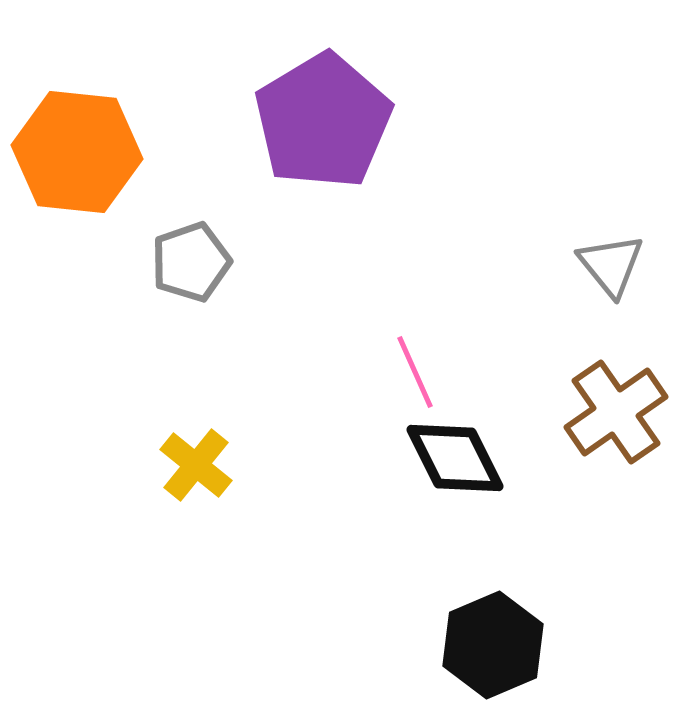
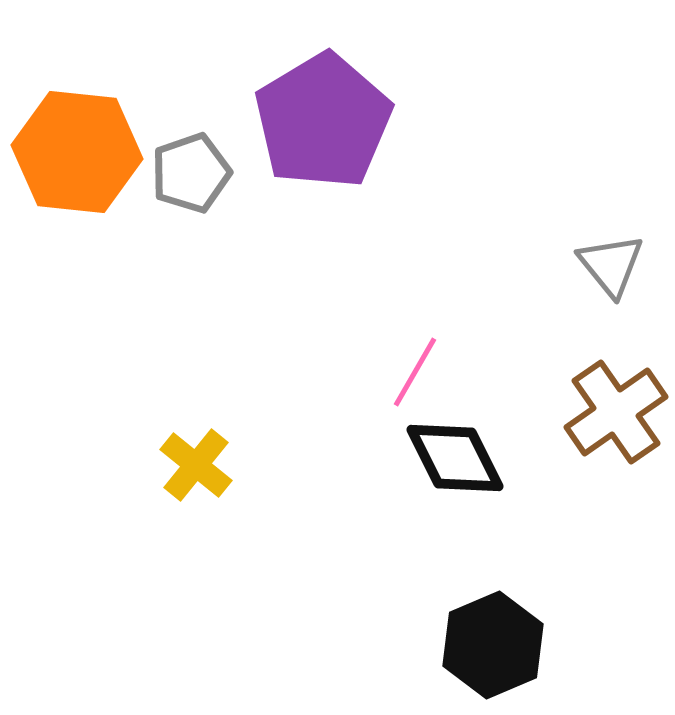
gray pentagon: moved 89 px up
pink line: rotated 54 degrees clockwise
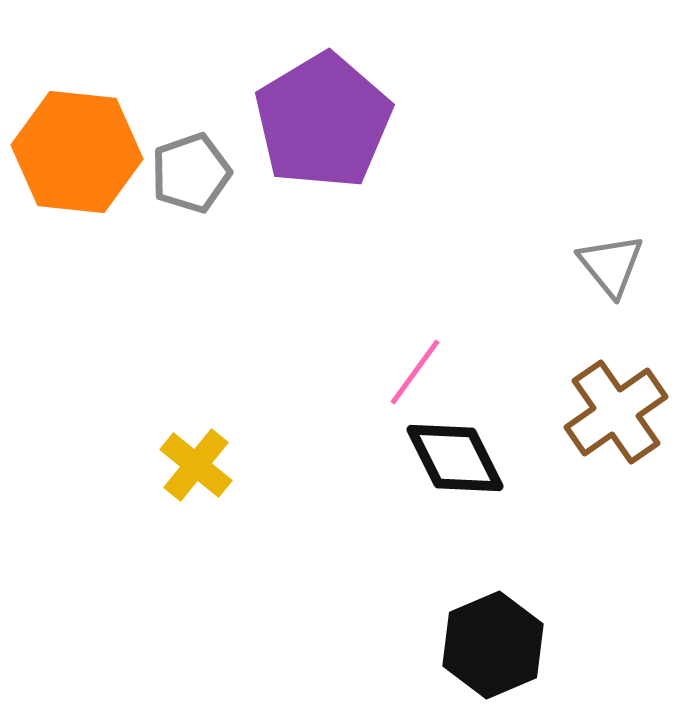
pink line: rotated 6 degrees clockwise
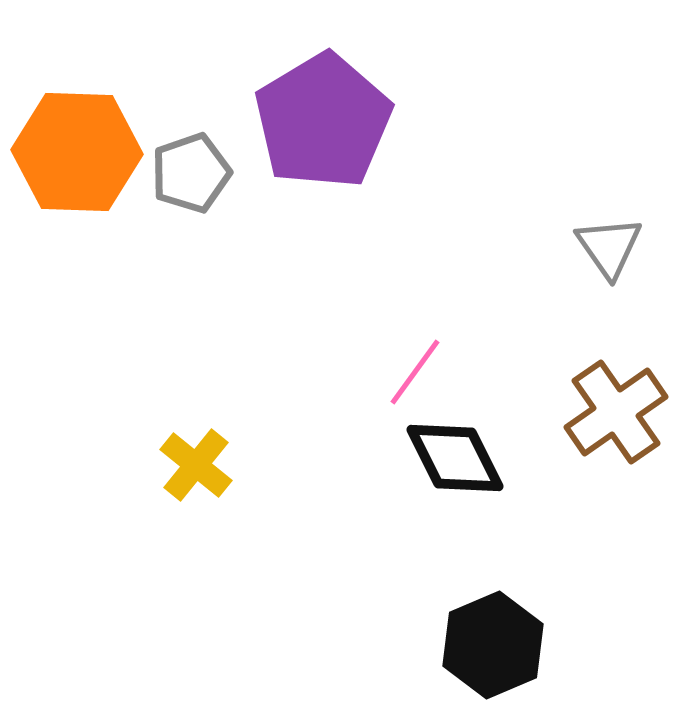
orange hexagon: rotated 4 degrees counterclockwise
gray triangle: moved 2 px left, 18 px up; rotated 4 degrees clockwise
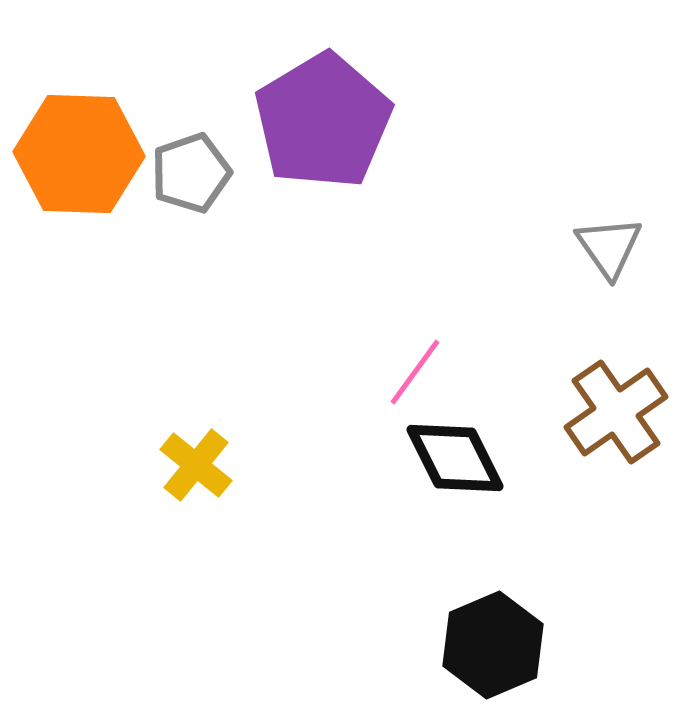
orange hexagon: moved 2 px right, 2 px down
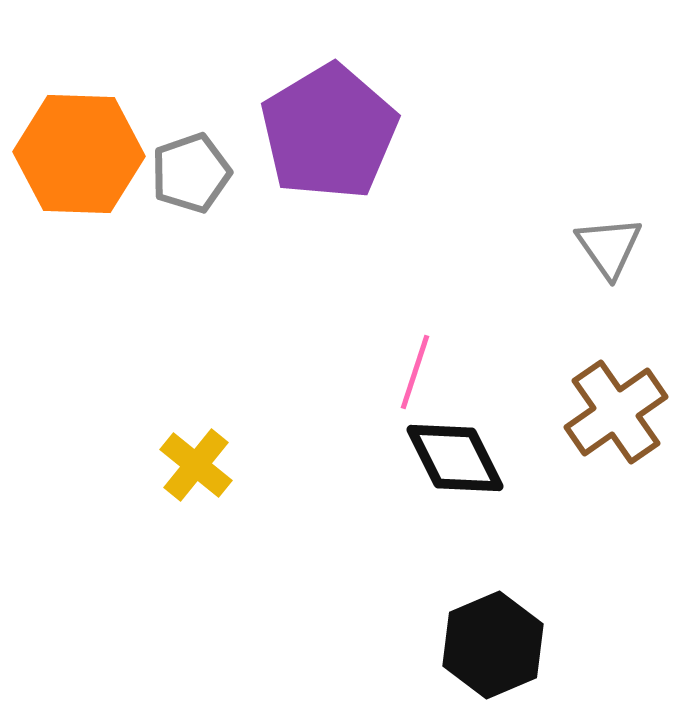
purple pentagon: moved 6 px right, 11 px down
pink line: rotated 18 degrees counterclockwise
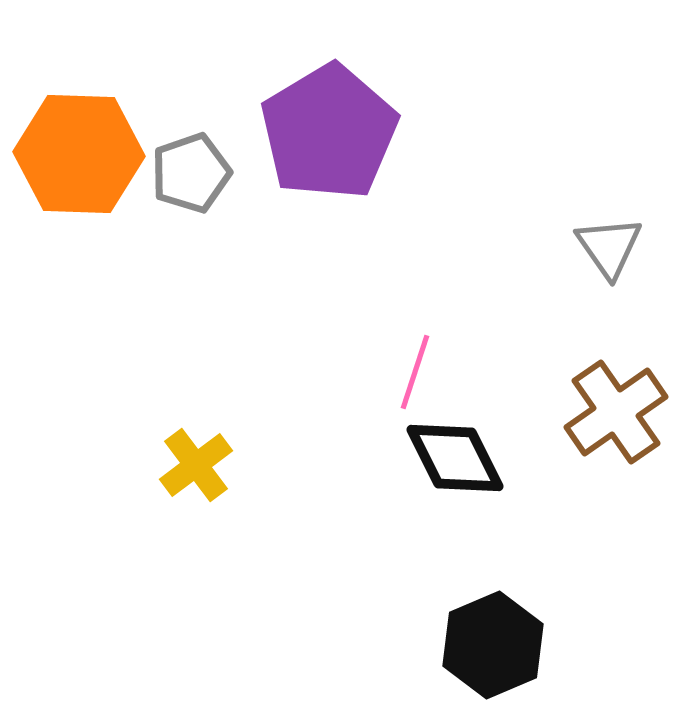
yellow cross: rotated 14 degrees clockwise
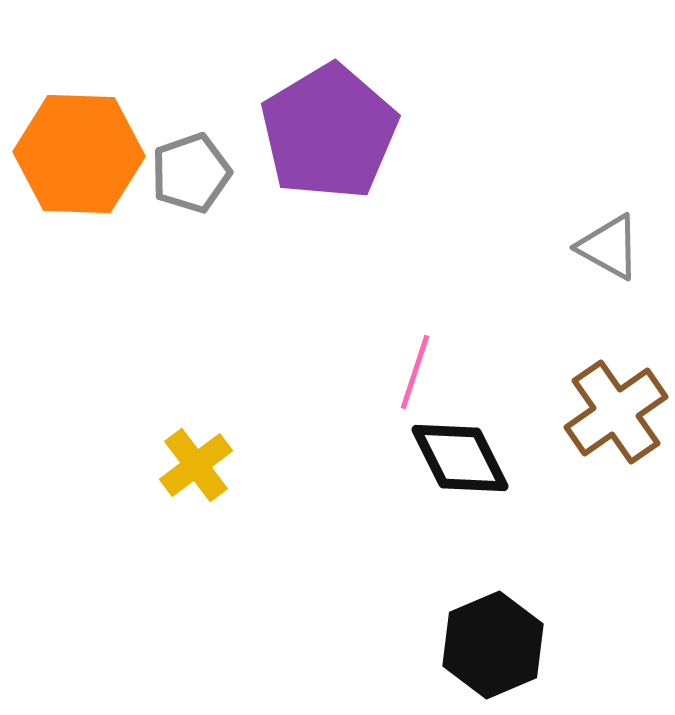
gray triangle: rotated 26 degrees counterclockwise
black diamond: moved 5 px right
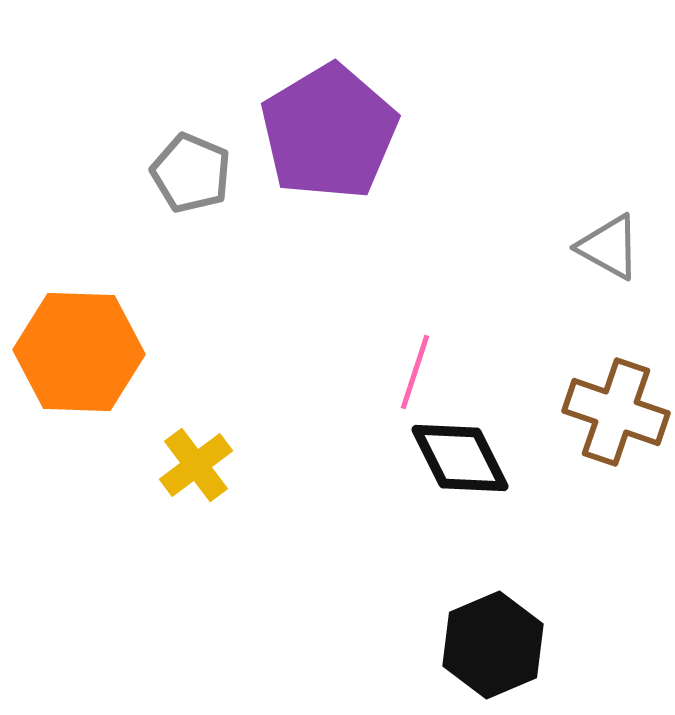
orange hexagon: moved 198 px down
gray pentagon: rotated 30 degrees counterclockwise
brown cross: rotated 36 degrees counterclockwise
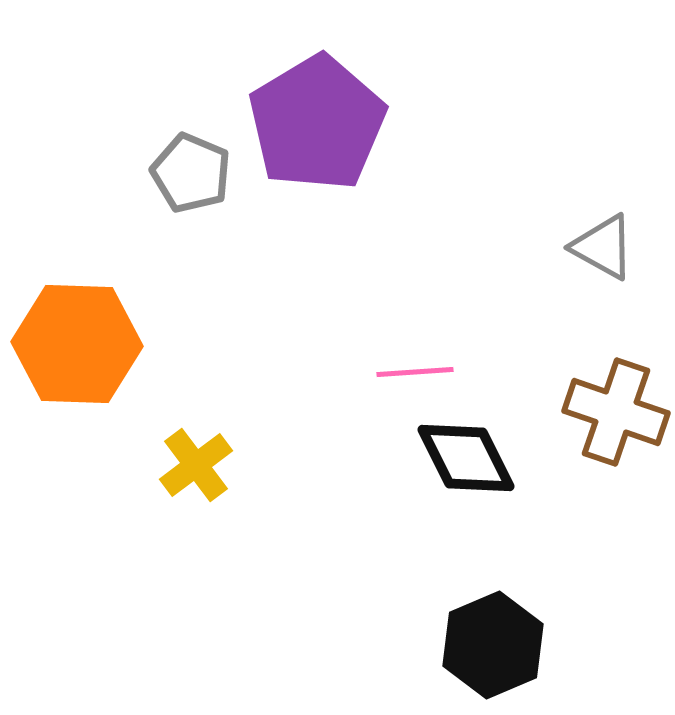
purple pentagon: moved 12 px left, 9 px up
gray triangle: moved 6 px left
orange hexagon: moved 2 px left, 8 px up
pink line: rotated 68 degrees clockwise
black diamond: moved 6 px right
